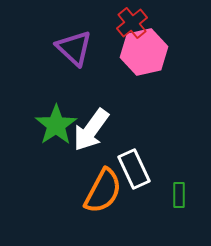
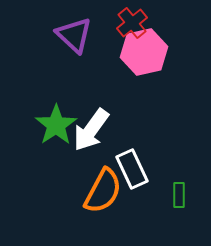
purple triangle: moved 13 px up
white rectangle: moved 2 px left
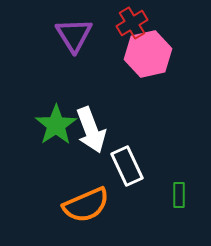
red cross: rotated 8 degrees clockwise
purple triangle: rotated 15 degrees clockwise
pink hexagon: moved 4 px right, 2 px down
white arrow: rotated 57 degrees counterclockwise
white rectangle: moved 5 px left, 3 px up
orange semicircle: moved 17 px left, 14 px down; rotated 39 degrees clockwise
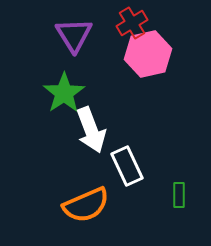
green star: moved 8 px right, 32 px up
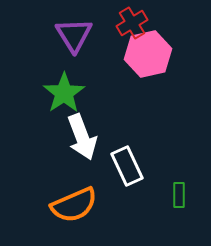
white arrow: moved 9 px left, 7 px down
orange semicircle: moved 12 px left
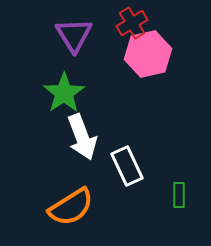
orange semicircle: moved 3 px left, 2 px down; rotated 9 degrees counterclockwise
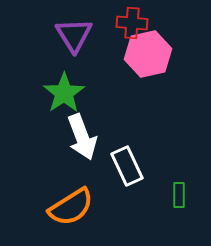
red cross: rotated 36 degrees clockwise
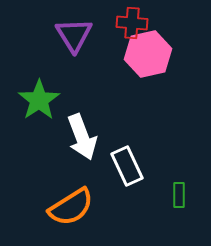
green star: moved 25 px left, 7 px down
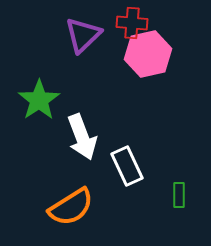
purple triangle: moved 9 px right; rotated 18 degrees clockwise
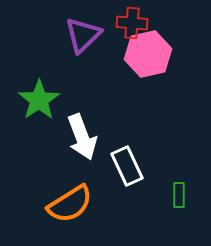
orange semicircle: moved 1 px left, 3 px up
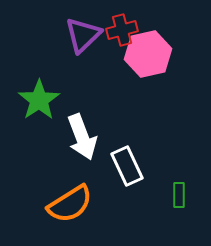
red cross: moved 10 px left, 7 px down; rotated 20 degrees counterclockwise
